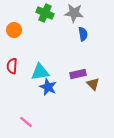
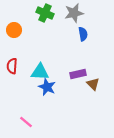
gray star: rotated 18 degrees counterclockwise
cyan triangle: rotated 12 degrees clockwise
blue star: moved 1 px left
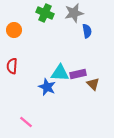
blue semicircle: moved 4 px right, 3 px up
cyan triangle: moved 20 px right, 1 px down
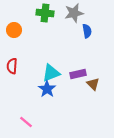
green cross: rotated 18 degrees counterclockwise
cyan triangle: moved 9 px left; rotated 24 degrees counterclockwise
blue star: moved 2 px down; rotated 12 degrees clockwise
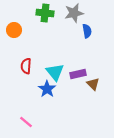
red semicircle: moved 14 px right
cyan triangle: moved 4 px right, 1 px up; rotated 48 degrees counterclockwise
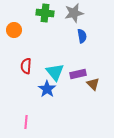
blue semicircle: moved 5 px left, 5 px down
pink line: rotated 56 degrees clockwise
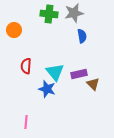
green cross: moved 4 px right, 1 px down
purple rectangle: moved 1 px right
blue star: rotated 18 degrees counterclockwise
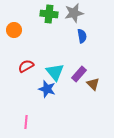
red semicircle: rotated 56 degrees clockwise
purple rectangle: rotated 35 degrees counterclockwise
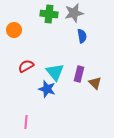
purple rectangle: rotated 28 degrees counterclockwise
brown triangle: moved 2 px right, 1 px up
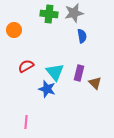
purple rectangle: moved 1 px up
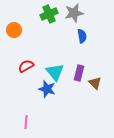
green cross: rotated 30 degrees counterclockwise
